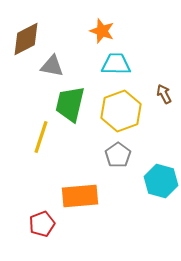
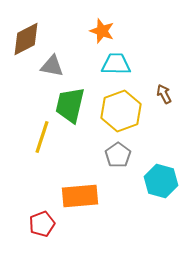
green trapezoid: moved 1 px down
yellow line: moved 1 px right
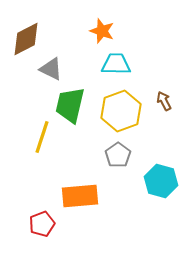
gray triangle: moved 1 px left, 3 px down; rotated 15 degrees clockwise
brown arrow: moved 7 px down
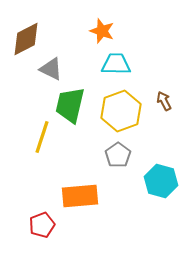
red pentagon: moved 1 px down
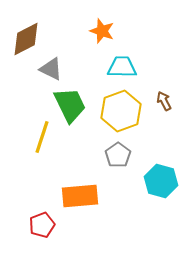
cyan trapezoid: moved 6 px right, 3 px down
green trapezoid: rotated 141 degrees clockwise
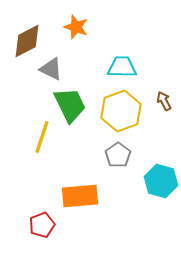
orange star: moved 26 px left, 4 px up
brown diamond: moved 1 px right, 2 px down
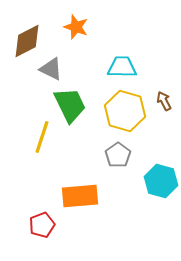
yellow hexagon: moved 4 px right; rotated 24 degrees counterclockwise
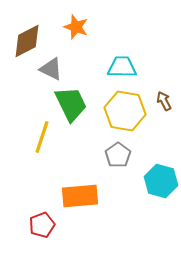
green trapezoid: moved 1 px right, 1 px up
yellow hexagon: rotated 6 degrees counterclockwise
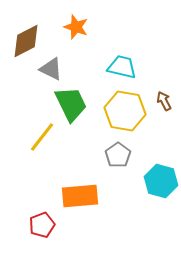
brown diamond: moved 1 px left
cyan trapezoid: rotated 12 degrees clockwise
yellow line: rotated 20 degrees clockwise
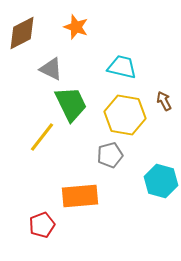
brown diamond: moved 4 px left, 8 px up
yellow hexagon: moved 4 px down
gray pentagon: moved 8 px left; rotated 20 degrees clockwise
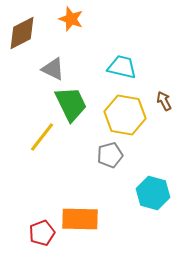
orange star: moved 5 px left, 8 px up
gray triangle: moved 2 px right
cyan hexagon: moved 8 px left, 12 px down
orange rectangle: moved 23 px down; rotated 6 degrees clockwise
red pentagon: moved 8 px down
